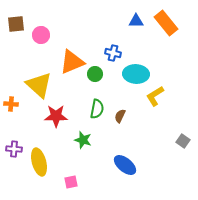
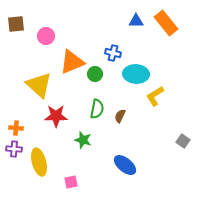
pink circle: moved 5 px right, 1 px down
orange cross: moved 5 px right, 24 px down
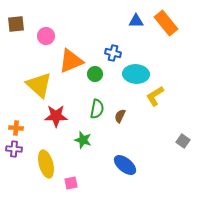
orange triangle: moved 1 px left, 1 px up
yellow ellipse: moved 7 px right, 2 px down
pink square: moved 1 px down
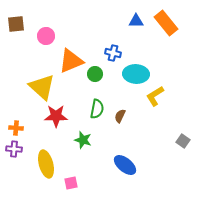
yellow triangle: moved 3 px right, 2 px down
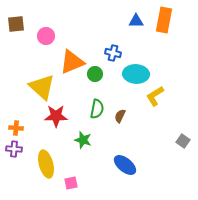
orange rectangle: moved 2 px left, 3 px up; rotated 50 degrees clockwise
orange triangle: moved 1 px right, 1 px down
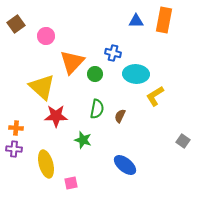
brown square: rotated 30 degrees counterclockwise
orange triangle: rotated 24 degrees counterclockwise
